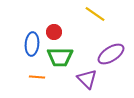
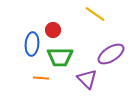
red circle: moved 1 px left, 2 px up
orange line: moved 4 px right, 1 px down
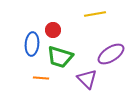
yellow line: rotated 45 degrees counterclockwise
green trapezoid: rotated 16 degrees clockwise
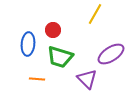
yellow line: rotated 50 degrees counterclockwise
blue ellipse: moved 4 px left
orange line: moved 4 px left, 1 px down
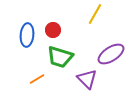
blue ellipse: moved 1 px left, 9 px up
orange line: rotated 35 degrees counterclockwise
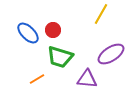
yellow line: moved 6 px right
blue ellipse: moved 1 px right, 2 px up; rotated 50 degrees counterclockwise
purple triangle: rotated 40 degrees counterclockwise
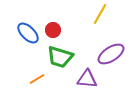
yellow line: moved 1 px left
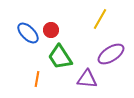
yellow line: moved 5 px down
red circle: moved 2 px left
green trapezoid: rotated 40 degrees clockwise
orange line: rotated 49 degrees counterclockwise
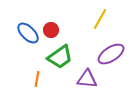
green trapezoid: rotated 92 degrees counterclockwise
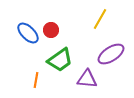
green trapezoid: moved 3 px down
orange line: moved 1 px left, 1 px down
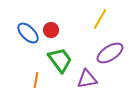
purple ellipse: moved 1 px left, 1 px up
green trapezoid: rotated 92 degrees counterclockwise
purple triangle: rotated 15 degrees counterclockwise
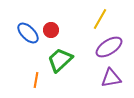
purple ellipse: moved 1 px left, 6 px up
green trapezoid: rotated 96 degrees counterclockwise
purple triangle: moved 24 px right, 1 px up
